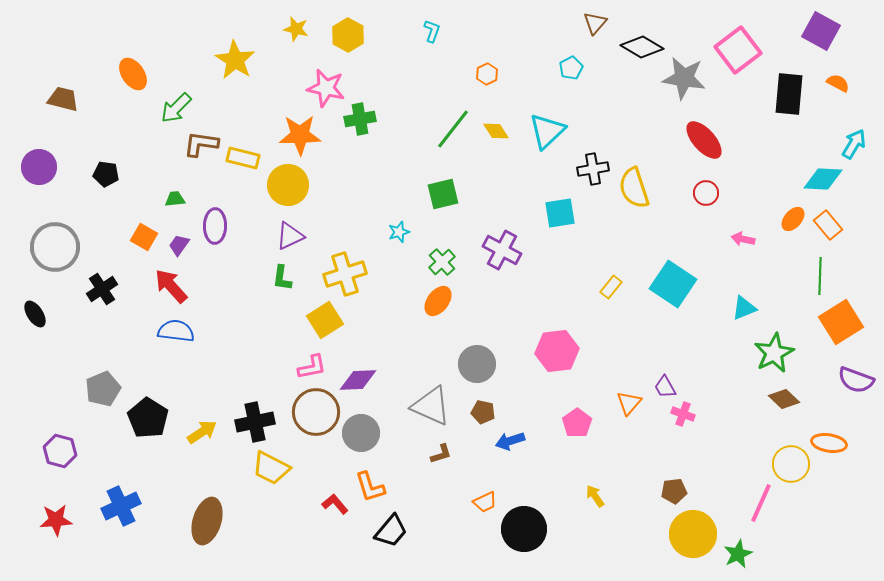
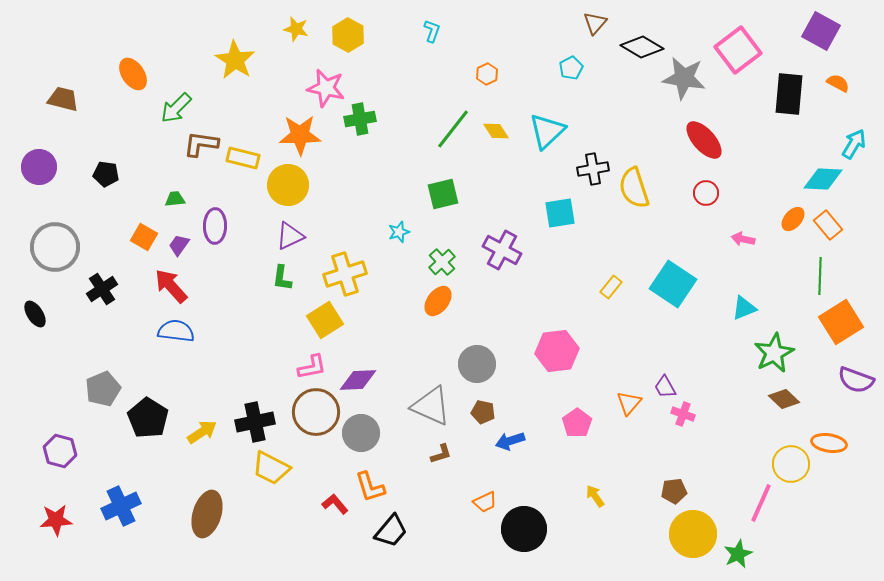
brown ellipse at (207, 521): moved 7 px up
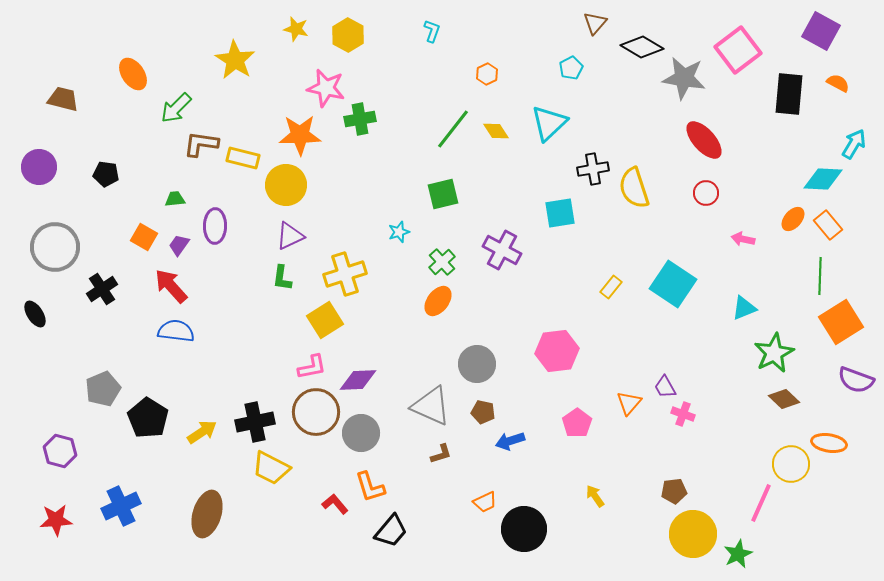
cyan triangle at (547, 131): moved 2 px right, 8 px up
yellow circle at (288, 185): moved 2 px left
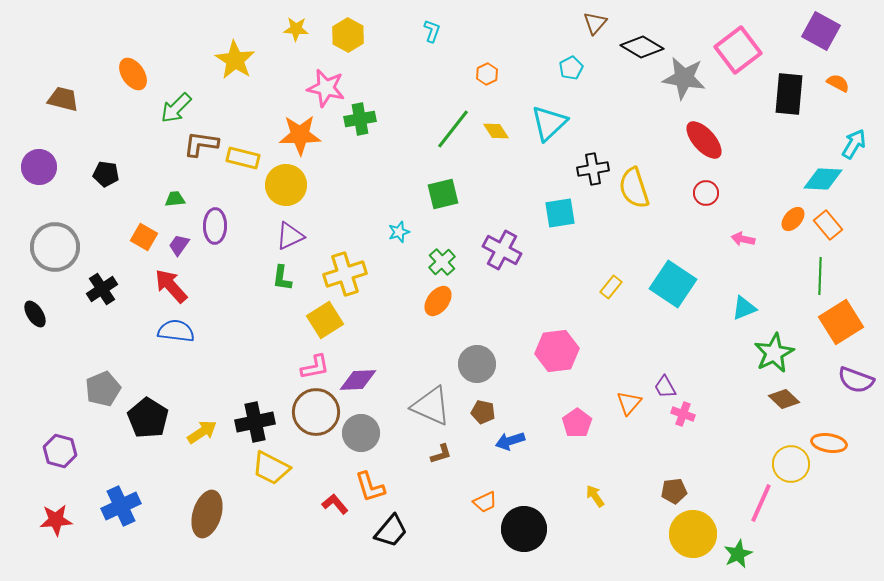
yellow star at (296, 29): rotated 10 degrees counterclockwise
pink L-shape at (312, 367): moved 3 px right
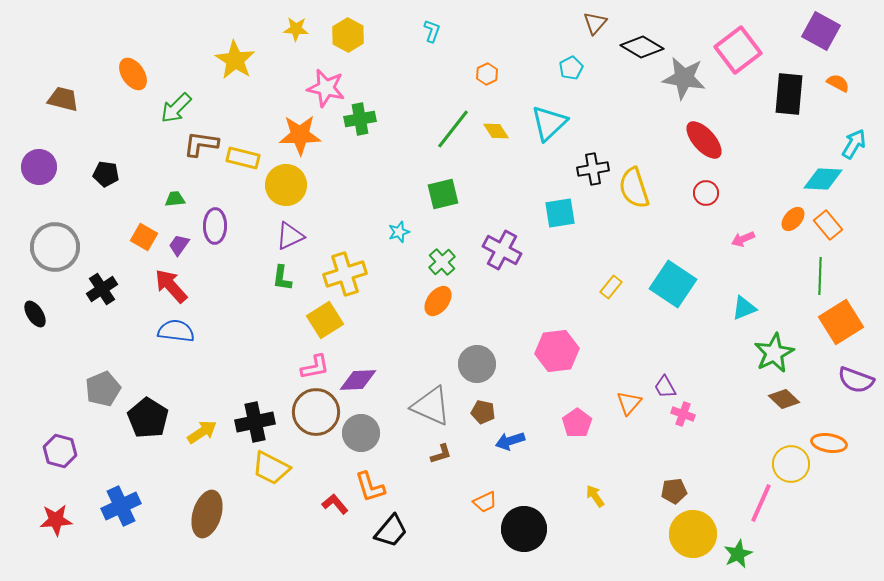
pink arrow at (743, 239): rotated 35 degrees counterclockwise
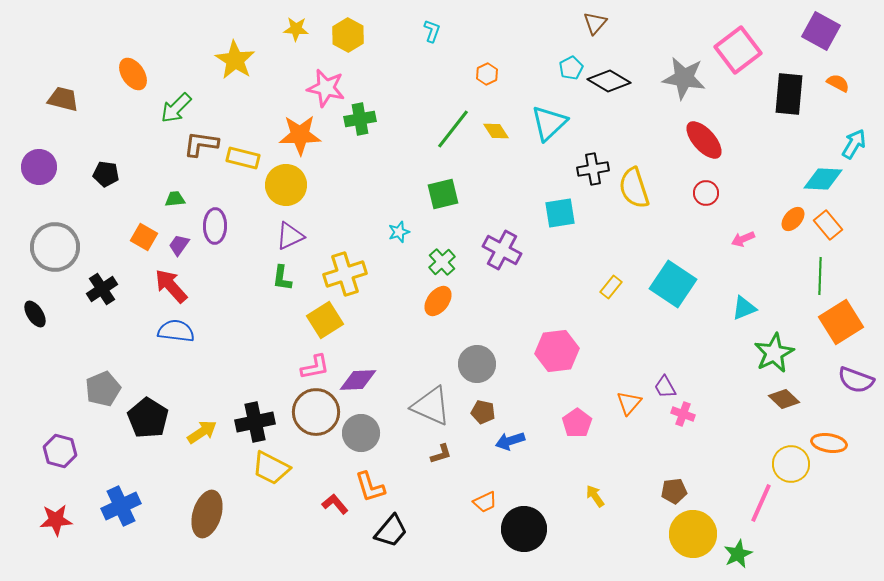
black diamond at (642, 47): moved 33 px left, 34 px down
